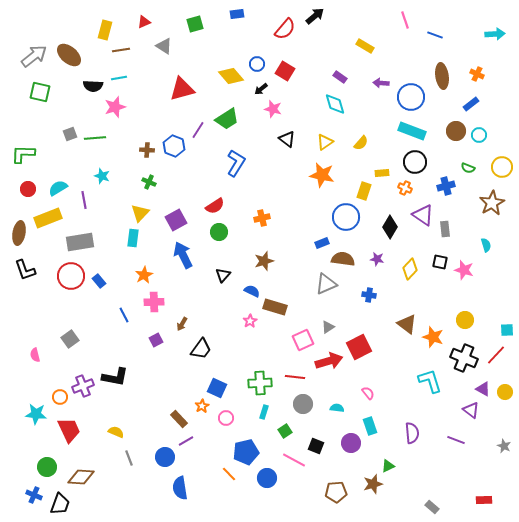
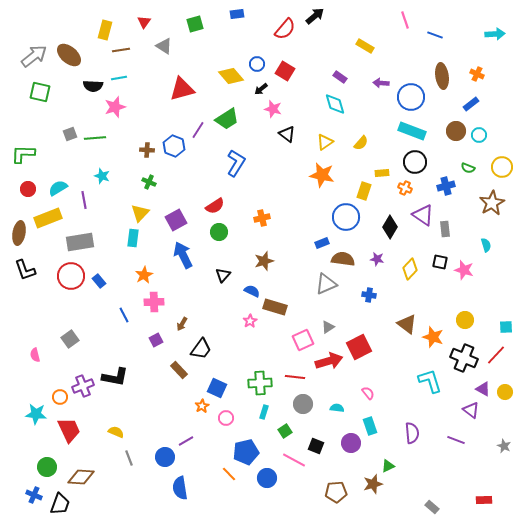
red triangle at (144, 22): rotated 32 degrees counterclockwise
black triangle at (287, 139): moved 5 px up
cyan square at (507, 330): moved 1 px left, 3 px up
brown rectangle at (179, 419): moved 49 px up
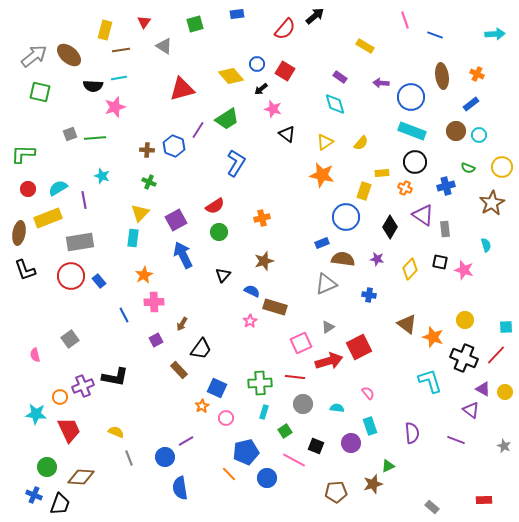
pink square at (303, 340): moved 2 px left, 3 px down
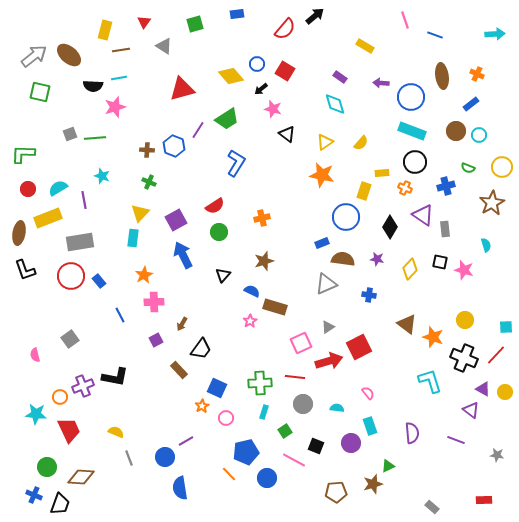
blue line at (124, 315): moved 4 px left
gray star at (504, 446): moved 7 px left, 9 px down; rotated 16 degrees counterclockwise
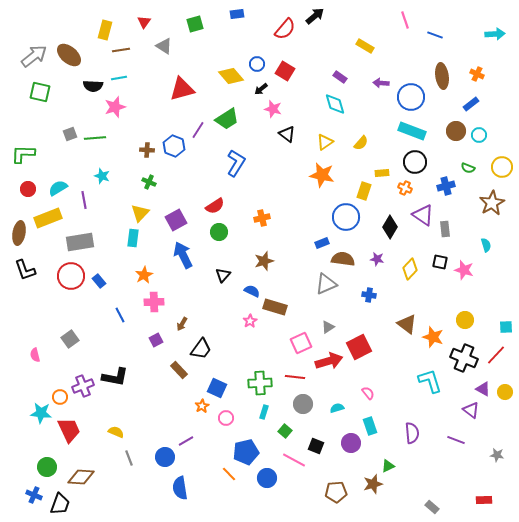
cyan semicircle at (337, 408): rotated 24 degrees counterclockwise
cyan star at (36, 414): moved 5 px right, 1 px up
green square at (285, 431): rotated 16 degrees counterclockwise
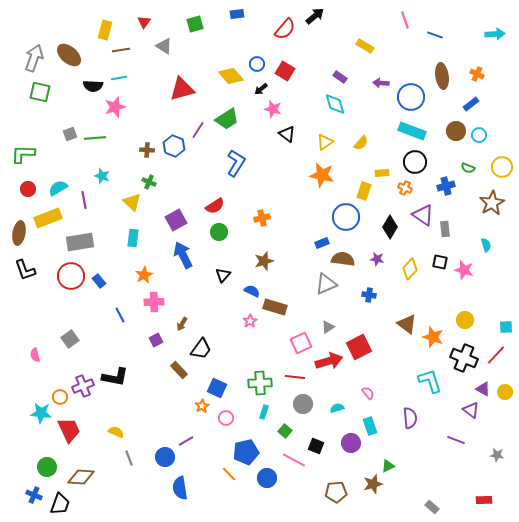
gray arrow at (34, 56): moved 2 px down; rotated 32 degrees counterclockwise
yellow triangle at (140, 213): moved 8 px left, 11 px up; rotated 30 degrees counterclockwise
purple semicircle at (412, 433): moved 2 px left, 15 px up
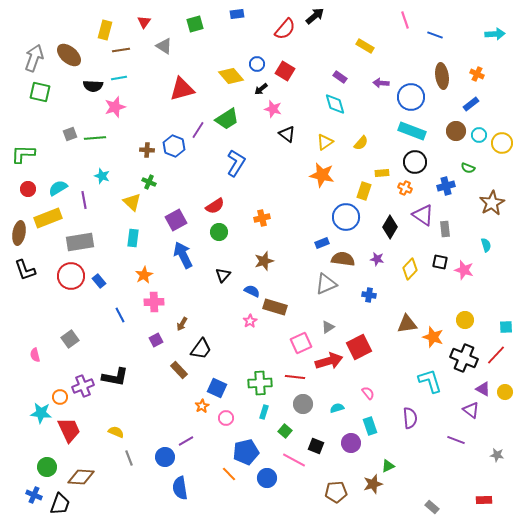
yellow circle at (502, 167): moved 24 px up
brown triangle at (407, 324): rotated 45 degrees counterclockwise
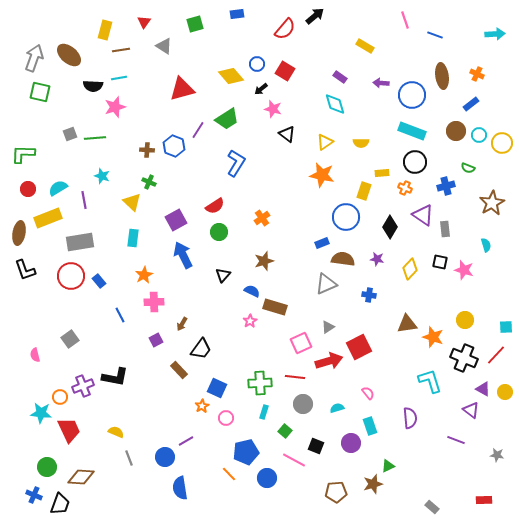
blue circle at (411, 97): moved 1 px right, 2 px up
yellow semicircle at (361, 143): rotated 49 degrees clockwise
orange cross at (262, 218): rotated 21 degrees counterclockwise
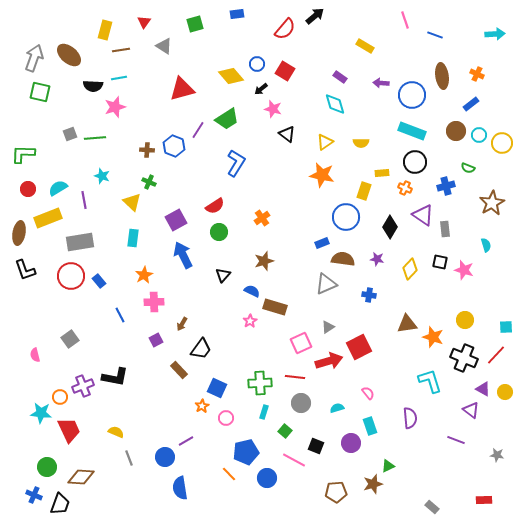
gray circle at (303, 404): moved 2 px left, 1 px up
